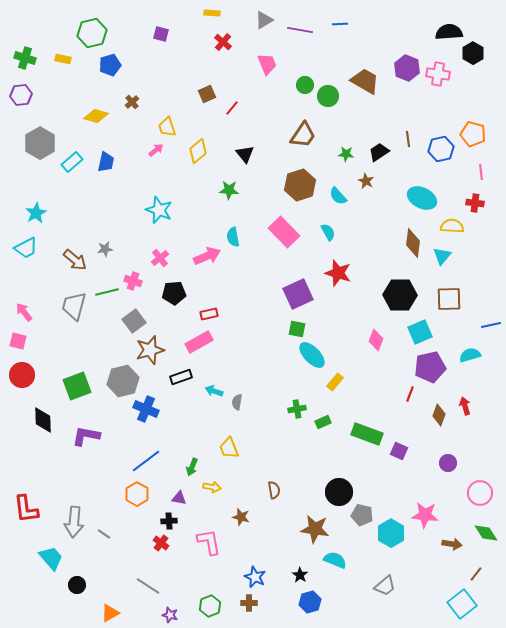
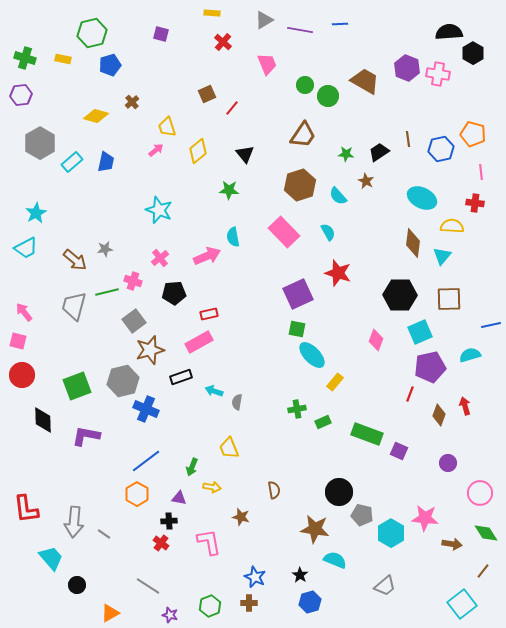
pink star at (425, 515): moved 3 px down
brown line at (476, 574): moved 7 px right, 3 px up
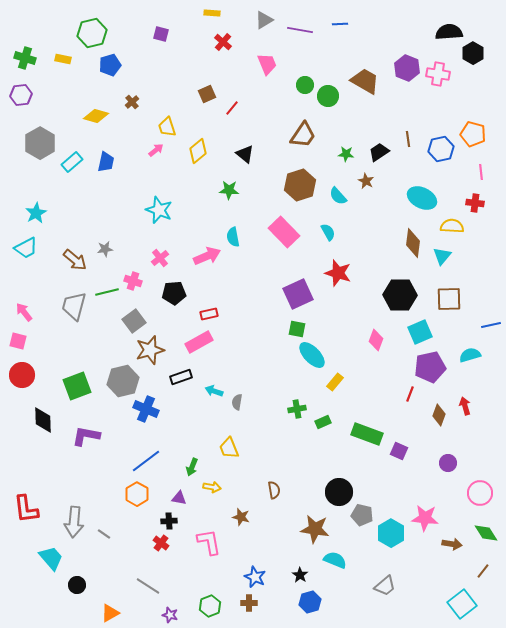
black triangle at (245, 154): rotated 12 degrees counterclockwise
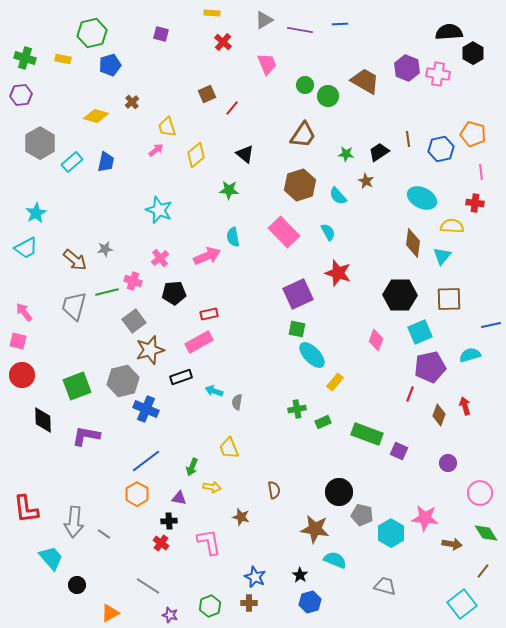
yellow diamond at (198, 151): moved 2 px left, 4 px down
gray trapezoid at (385, 586): rotated 125 degrees counterclockwise
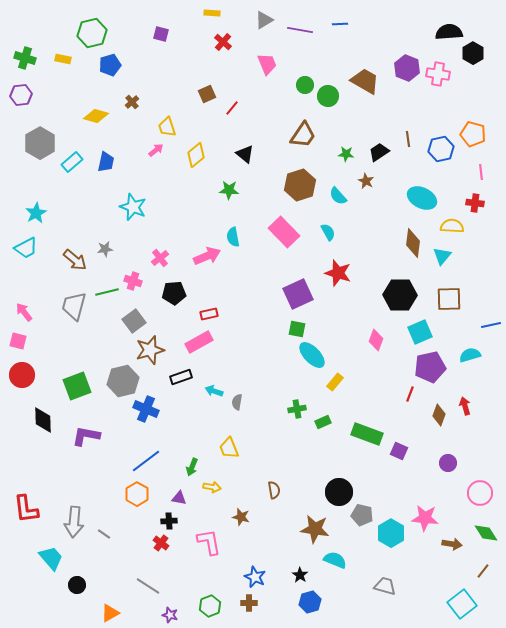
cyan star at (159, 210): moved 26 px left, 3 px up
